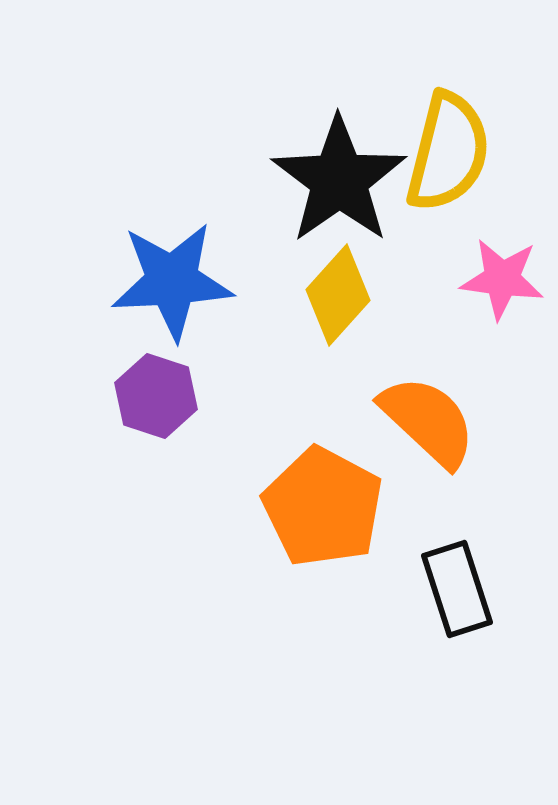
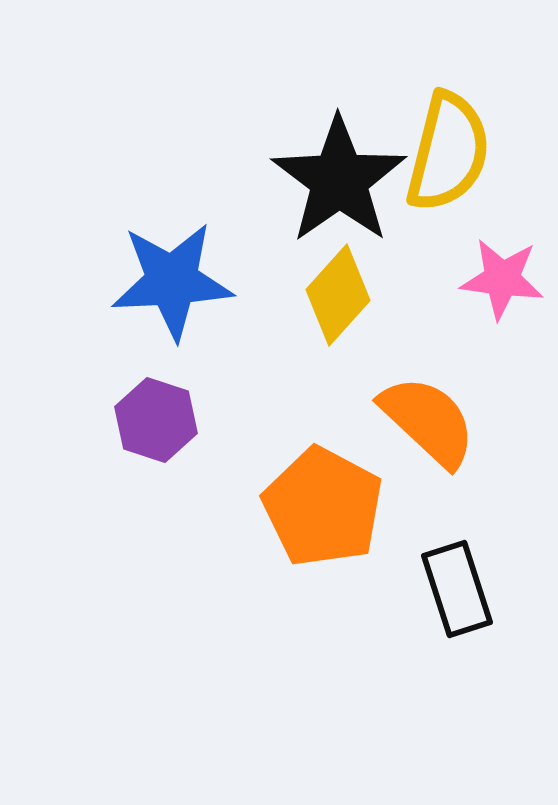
purple hexagon: moved 24 px down
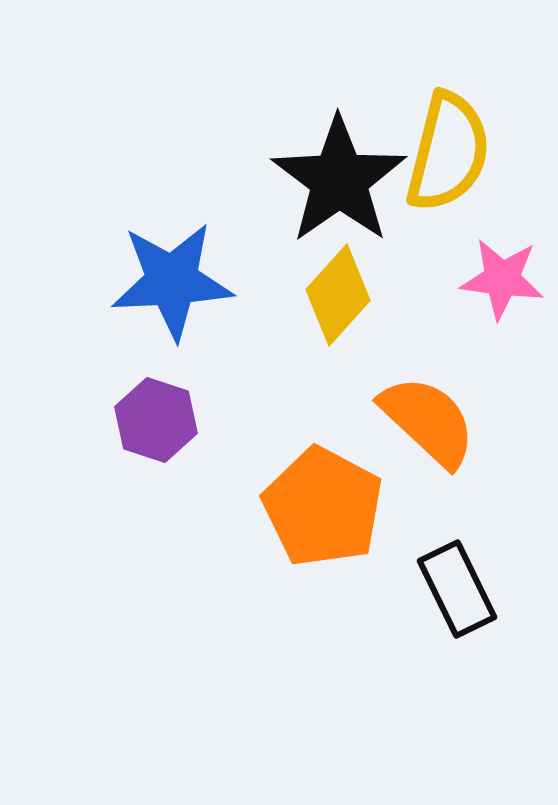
black rectangle: rotated 8 degrees counterclockwise
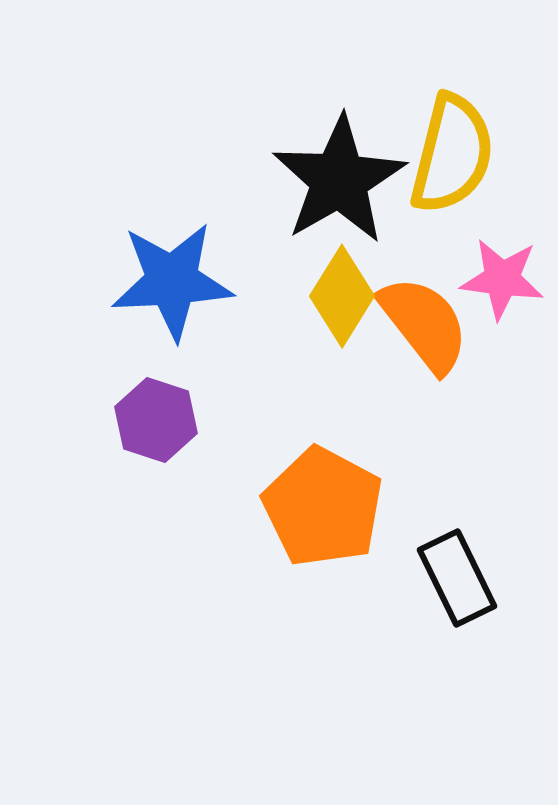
yellow semicircle: moved 4 px right, 2 px down
black star: rotated 5 degrees clockwise
yellow diamond: moved 4 px right, 1 px down; rotated 10 degrees counterclockwise
orange semicircle: moved 4 px left, 97 px up; rotated 9 degrees clockwise
black rectangle: moved 11 px up
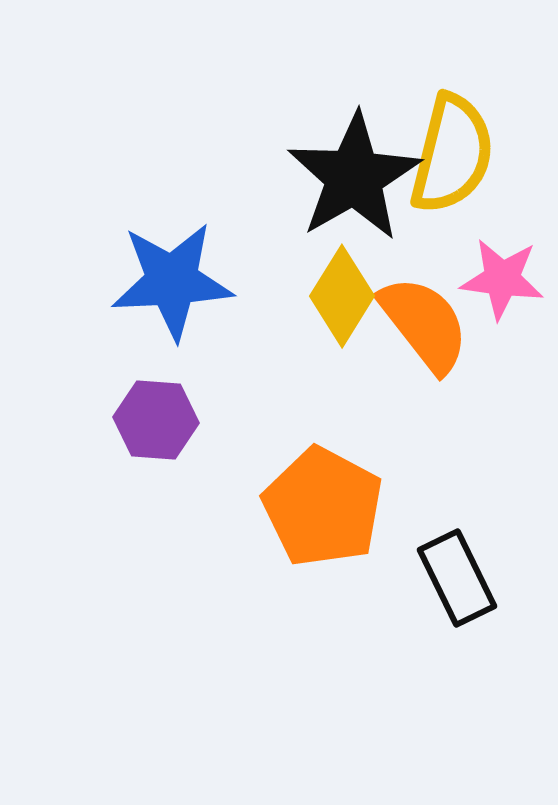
black star: moved 15 px right, 3 px up
purple hexagon: rotated 14 degrees counterclockwise
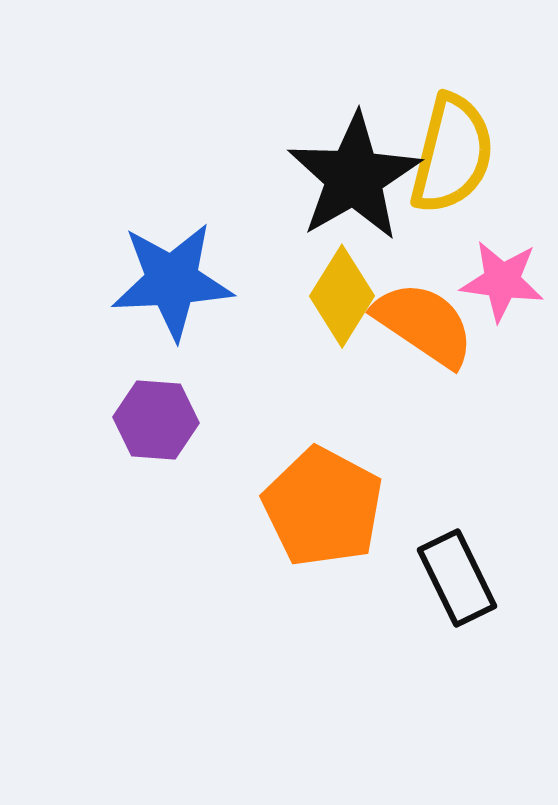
pink star: moved 2 px down
orange semicircle: rotated 18 degrees counterclockwise
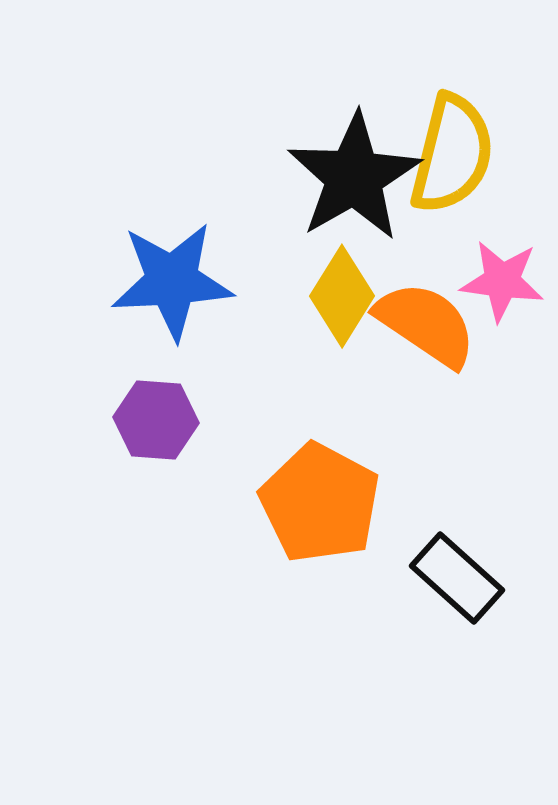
orange semicircle: moved 2 px right
orange pentagon: moved 3 px left, 4 px up
black rectangle: rotated 22 degrees counterclockwise
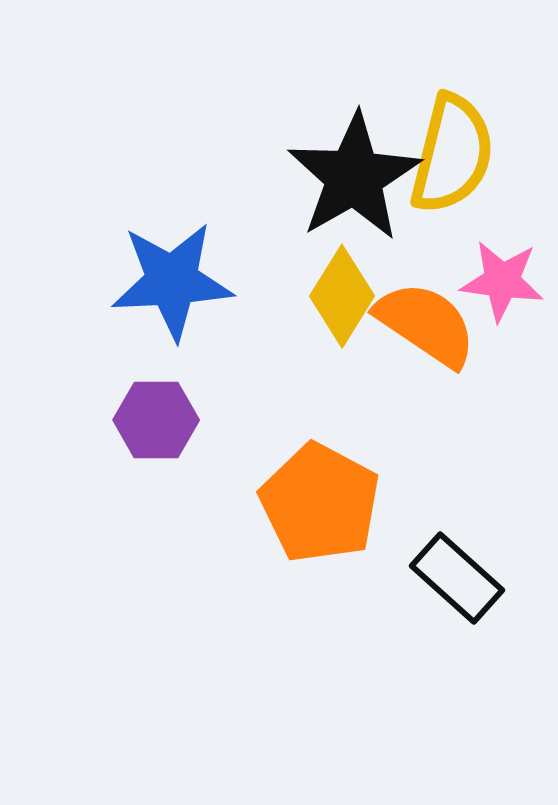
purple hexagon: rotated 4 degrees counterclockwise
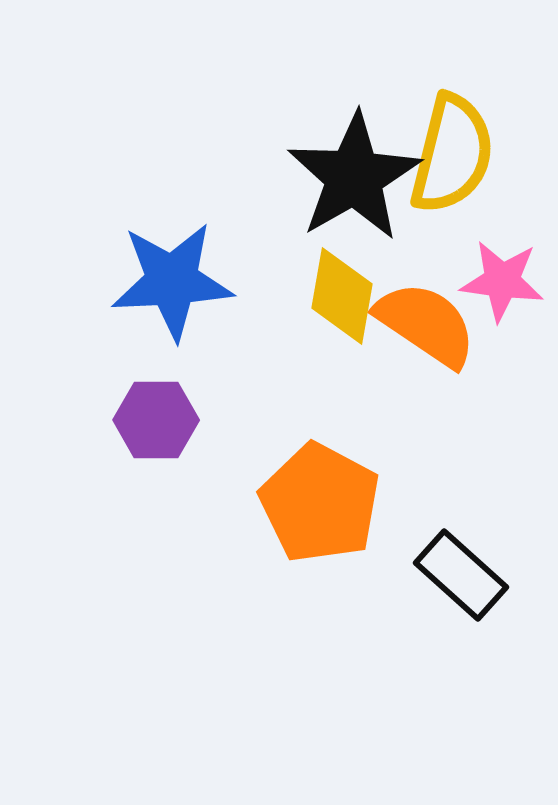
yellow diamond: rotated 22 degrees counterclockwise
black rectangle: moved 4 px right, 3 px up
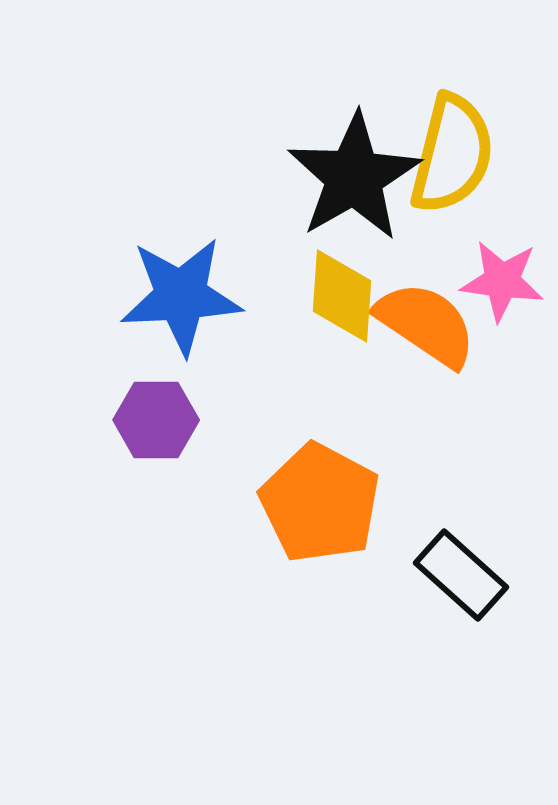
blue star: moved 9 px right, 15 px down
yellow diamond: rotated 6 degrees counterclockwise
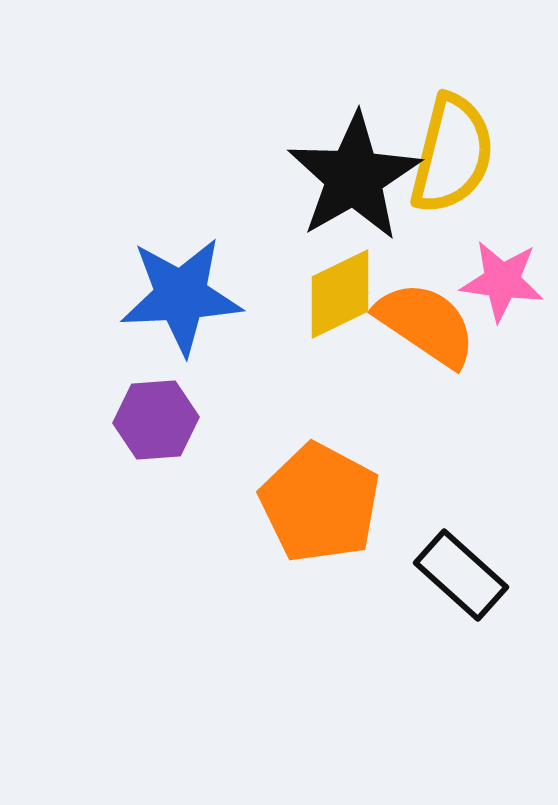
yellow diamond: moved 2 px left, 2 px up; rotated 60 degrees clockwise
purple hexagon: rotated 4 degrees counterclockwise
